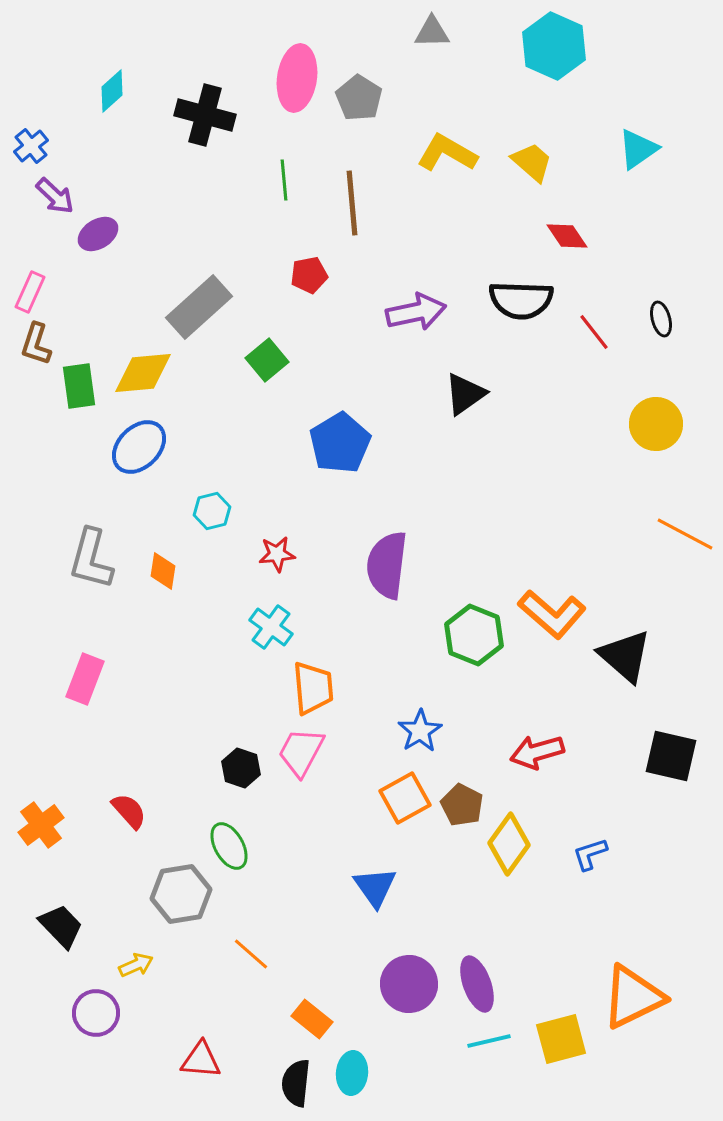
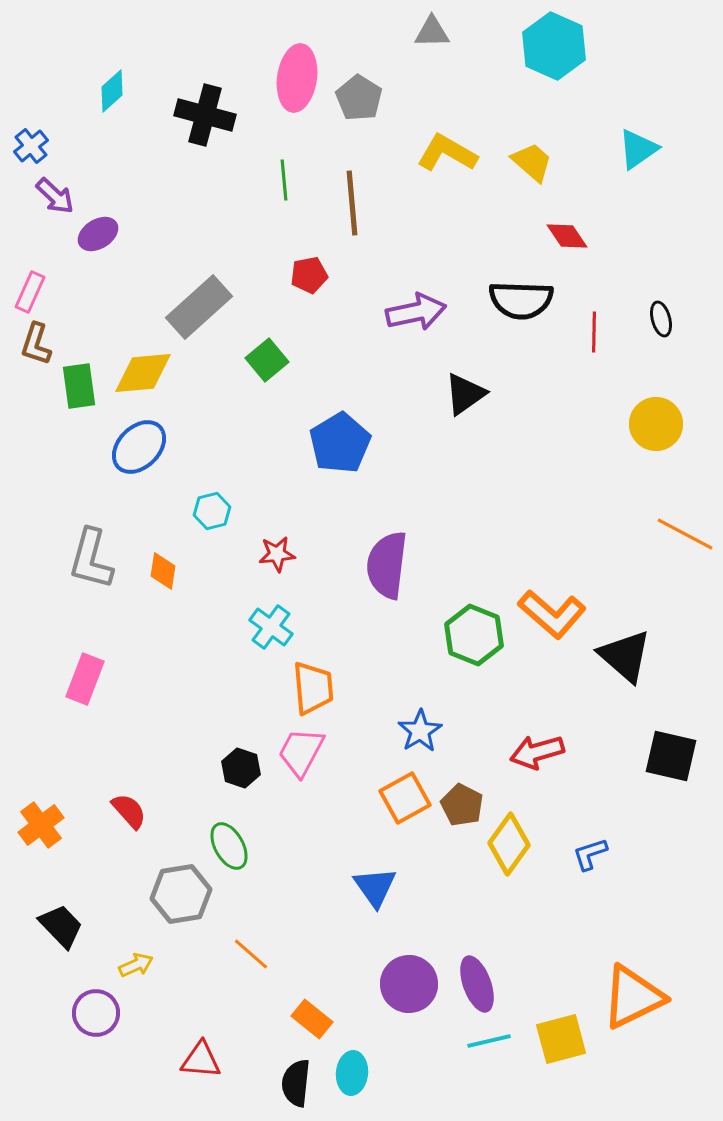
red line at (594, 332): rotated 39 degrees clockwise
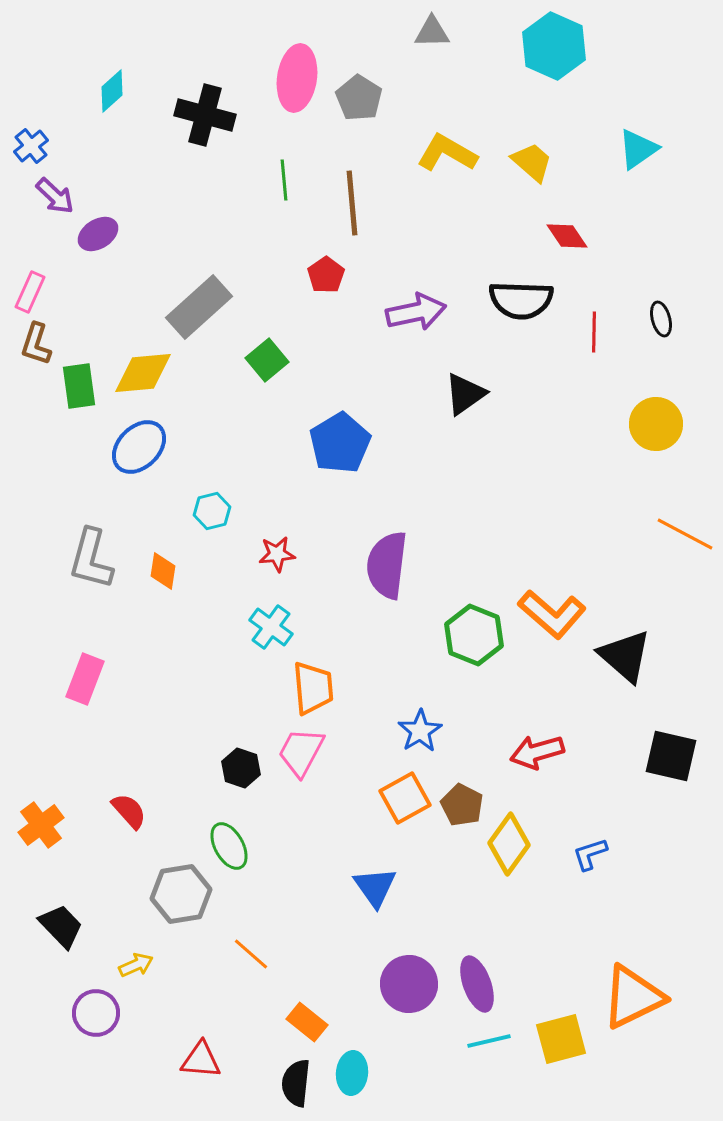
red pentagon at (309, 275): moved 17 px right; rotated 24 degrees counterclockwise
orange rectangle at (312, 1019): moved 5 px left, 3 px down
